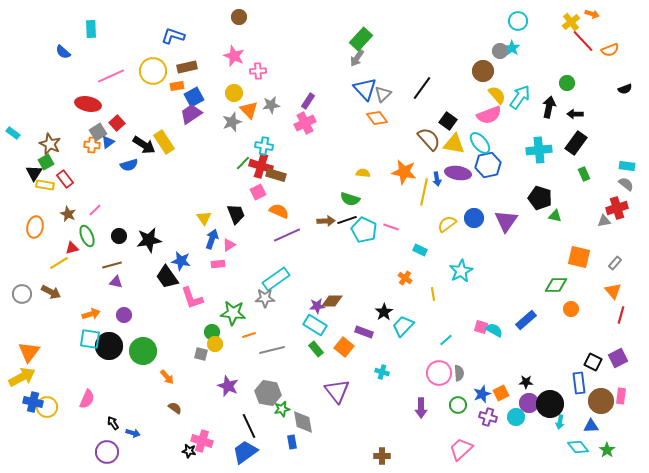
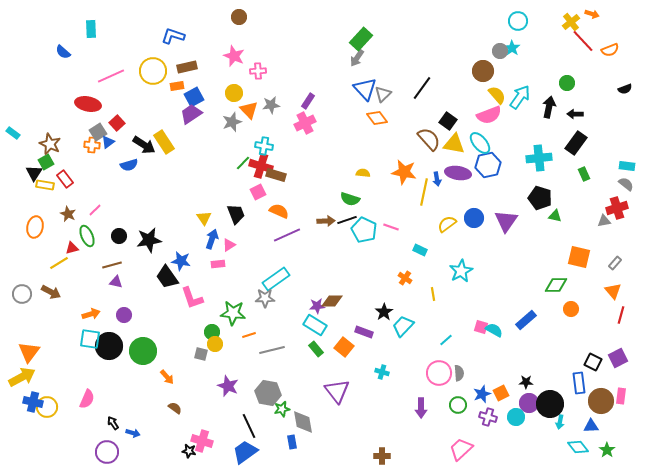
cyan cross at (539, 150): moved 8 px down
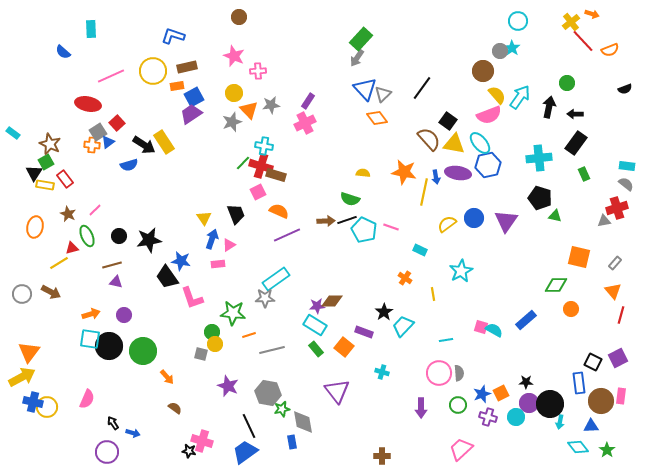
blue arrow at (437, 179): moved 1 px left, 2 px up
cyan line at (446, 340): rotated 32 degrees clockwise
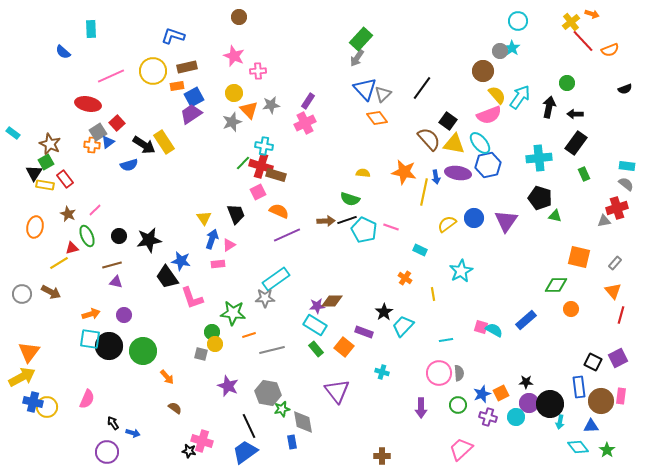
blue rectangle at (579, 383): moved 4 px down
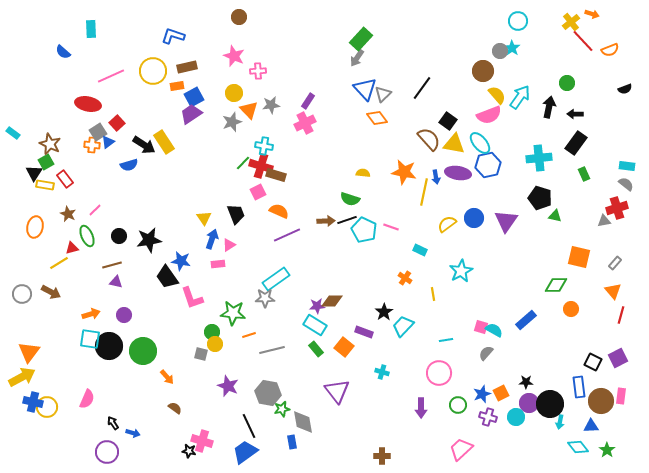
gray semicircle at (459, 373): moved 27 px right, 20 px up; rotated 133 degrees counterclockwise
